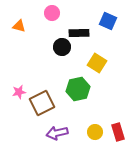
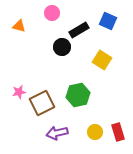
black rectangle: moved 3 px up; rotated 30 degrees counterclockwise
yellow square: moved 5 px right, 3 px up
green hexagon: moved 6 px down
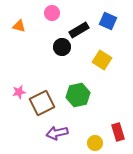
yellow circle: moved 11 px down
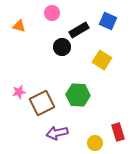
green hexagon: rotated 15 degrees clockwise
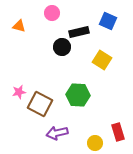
black rectangle: moved 2 px down; rotated 18 degrees clockwise
brown square: moved 2 px left, 1 px down; rotated 35 degrees counterclockwise
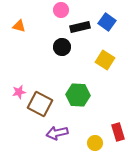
pink circle: moved 9 px right, 3 px up
blue square: moved 1 px left, 1 px down; rotated 12 degrees clockwise
black rectangle: moved 1 px right, 5 px up
yellow square: moved 3 px right
